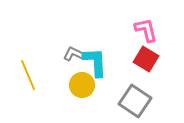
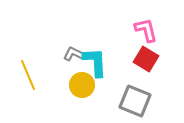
gray square: rotated 12 degrees counterclockwise
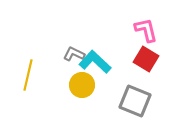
cyan L-shape: rotated 44 degrees counterclockwise
yellow line: rotated 36 degrees clockwise
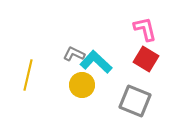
pink L-shape: moved 1 px left, 1 px up
cyan L-shape: moved 1 px right
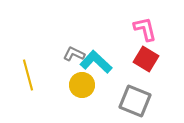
yellow line: rotated 28 degrees counterclockwise
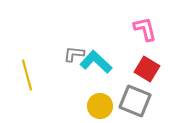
gray L-shape: rotated 20 degrees counterclockwise
red square: moved 1 px right, 10 px down
yellow line: moved 1 px left
yellow circle: moved 18 px right, 21 px down
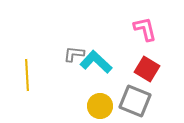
yellow line: rotated 12 degrees clockwise
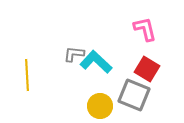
gray square: moved 1 px left, 6 px up
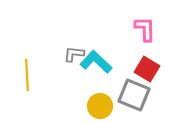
pink L-shape: rotated 12 degrees clockwise
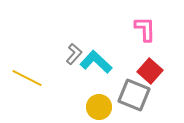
gray L-shape: rotated 125 degrees clockwise
red square: moved 3 px right, 2 px down; rotated 10 degrees clockwise
yellow line: moved 3 px down; rotated 60 degrees counterclockwise
yellow circle: moved 1 px left, 1 px down
